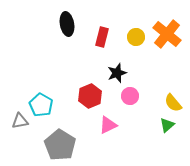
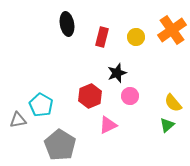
orange cross: moved 5 px right, 4 px up; rotated 16 degrees clockwise
gray triangle: moved 2 px left, 1 px up
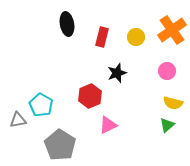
pink circle: moved 37 px right, 25 px up
yellow semicircle: rotated 36 degrees counterclockwise
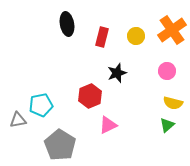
yellow circle: moved 1 px up
cyan pentagon: rotated 30 degrees clockwise
